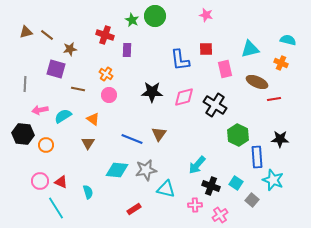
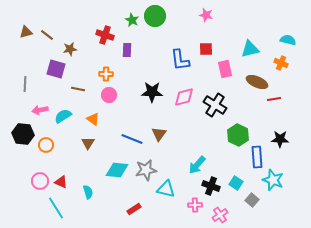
orange cross at (106, 74): rotated 32 degrees counterclockwise
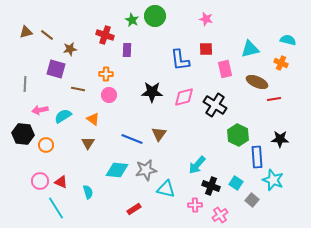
pink star at (206, 15): moved 4 px down
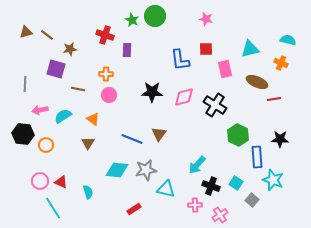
cyan line at (56, 208): moved 3 px left
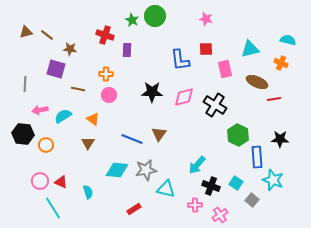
brown star at (70, 49): rotated 16 degrees clockwise
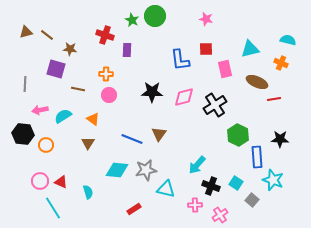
black cross at (215, 105): rotated 25 degrees clockwise
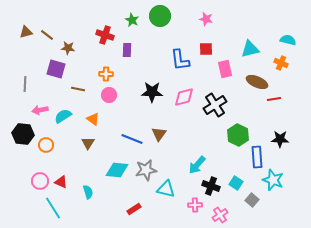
green circle at (155, 16): moved 5 px right
brown star at (70, 49): moved 2 px left, 1 px up
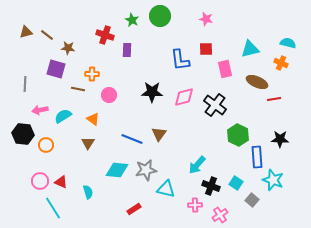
cyan semicircle at (288, 40): moved 3 px down
orange cross at (106, 74): moved 14 px left
black cross at (215, 105): rotated 20 degrees counterclockwise
